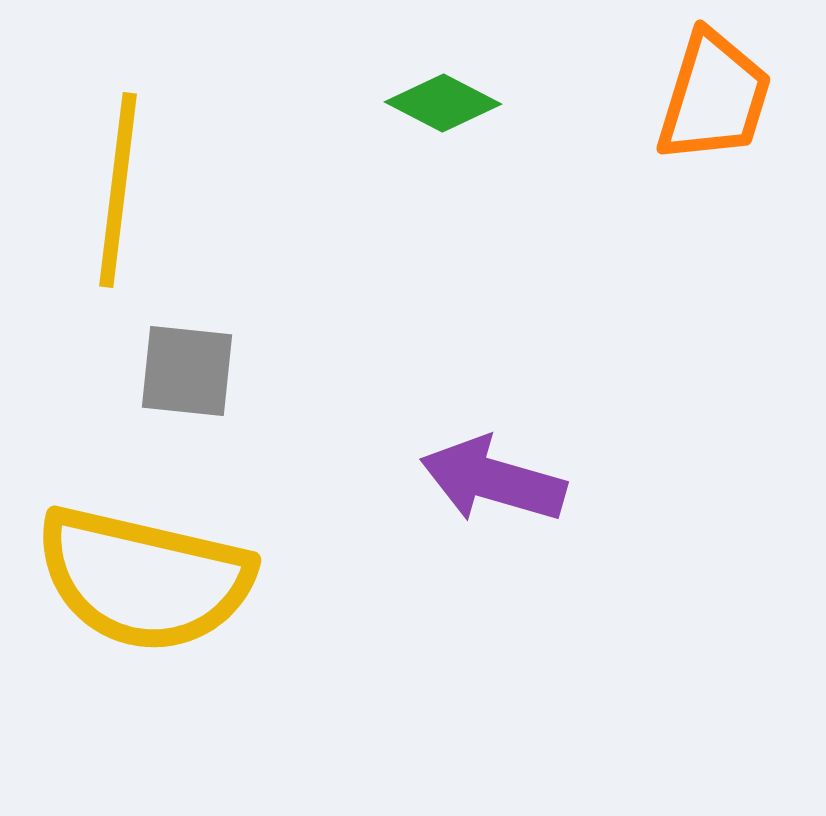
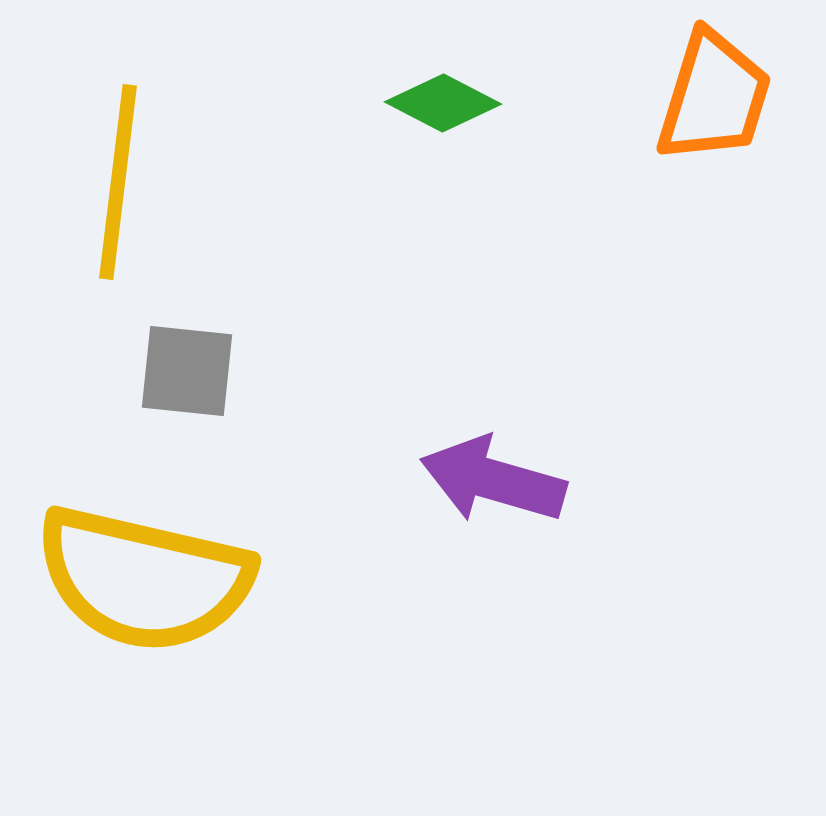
yellow line: moved 8 px up
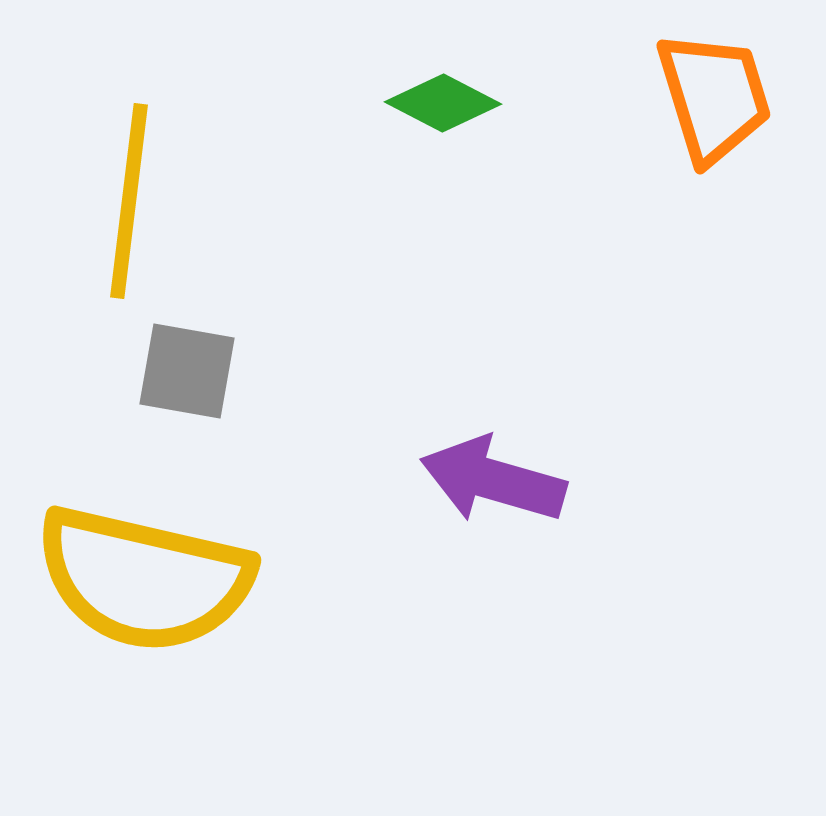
orange trapezoid: rotated 34 degrees counterclockwise
yellow line: moved 11 px right, 19 px down
gray square: rotated 4 degrees clockwise
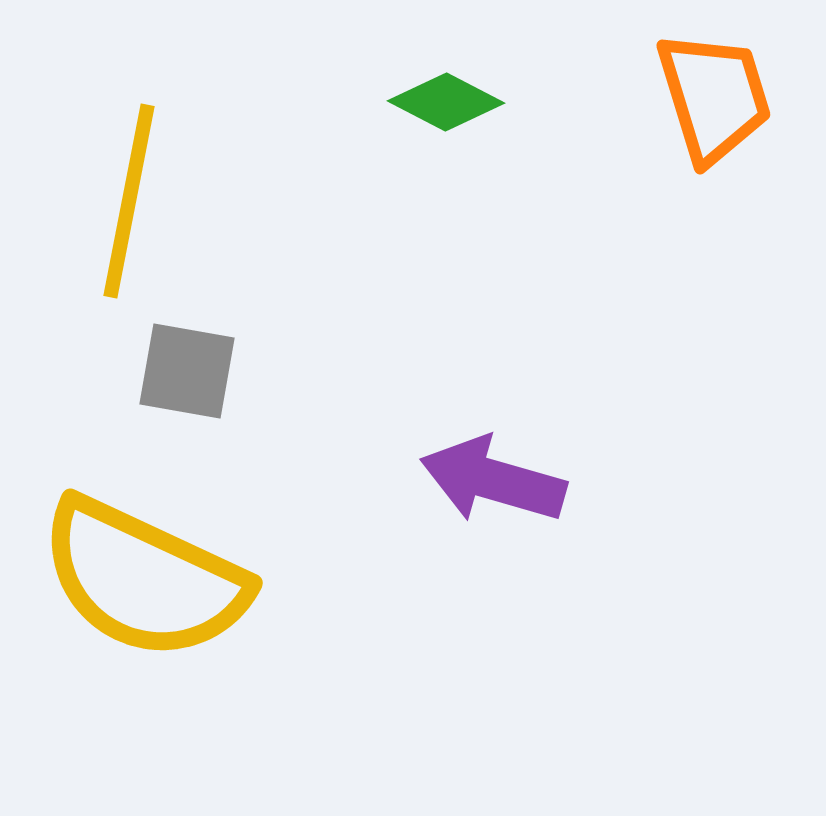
green diamond: moved 3 px right, 1 px up
yellow line: rotated 4 degrees clockwise
yellow semicircle: rotated 12 degrees clockwise
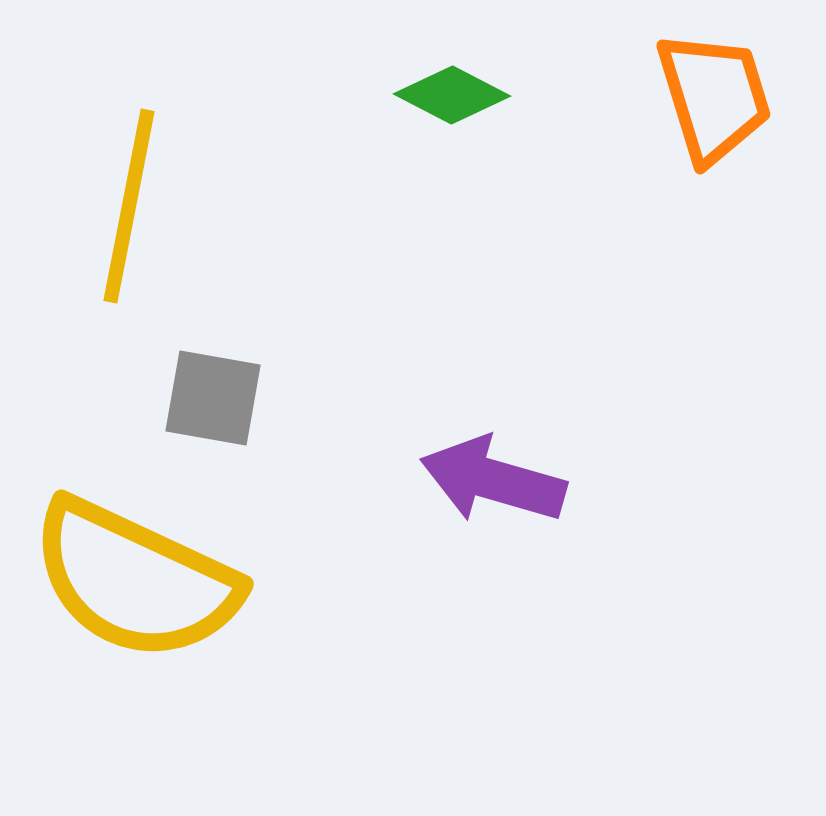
green diamond: moved 6 px right, 7 px up
yellow line: moved 5 px down
gray square: moved 26 px right, 27 px down
yellow semicircle: moved 9 px left, 1 px down
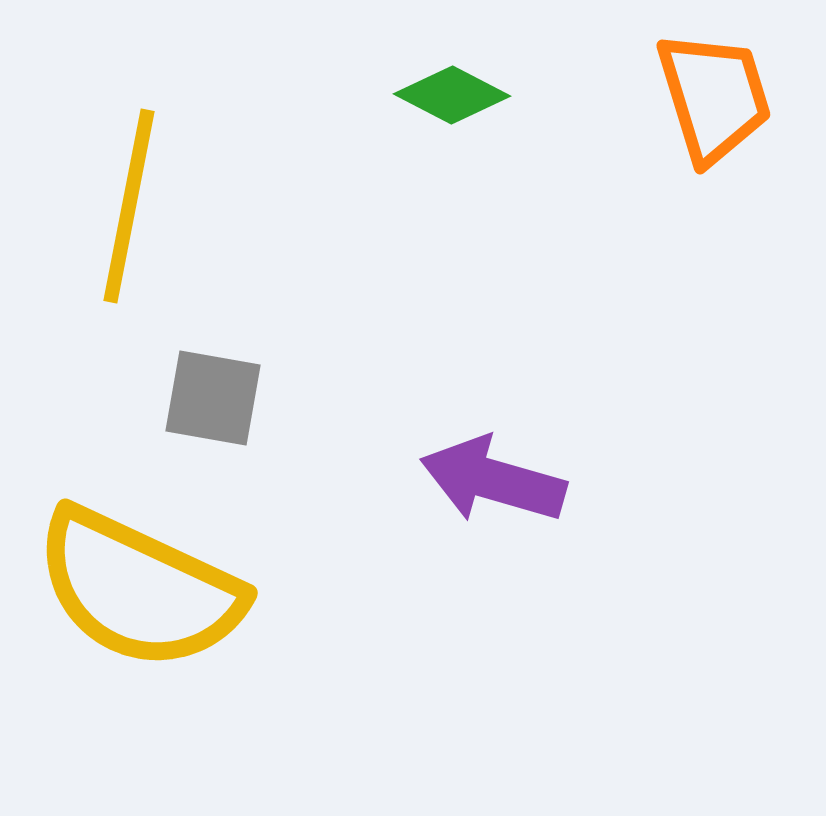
yellow semicircle: moved 4 px right, 9 px down
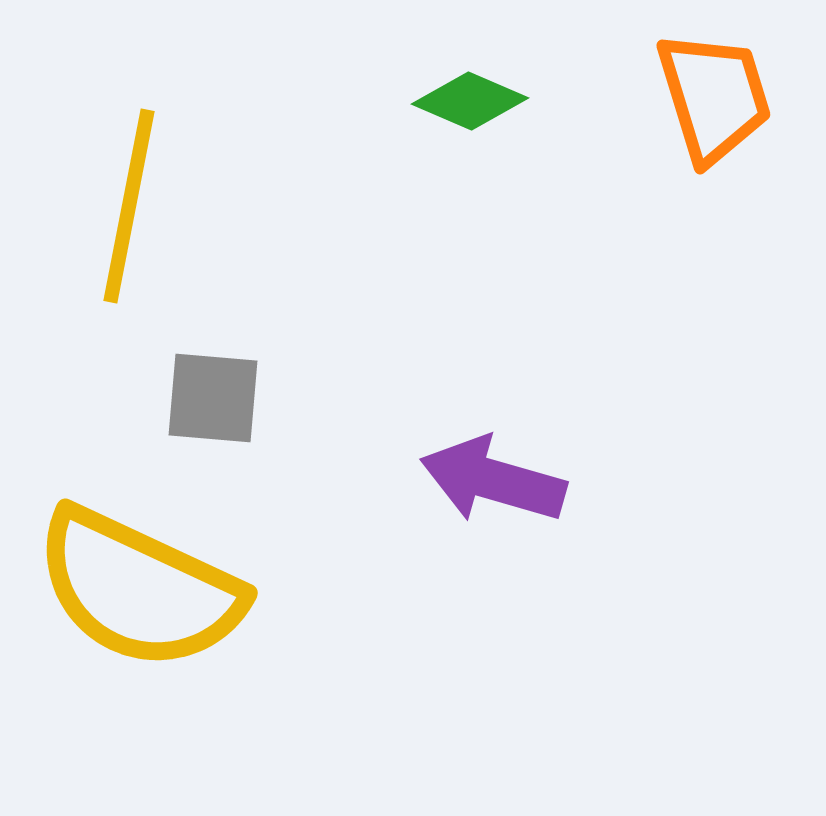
green diamond: moved 18 px right, 6 px down; rotated 4 degrees counterclockwise
gray square: rotated 5 degrees counterclockwise
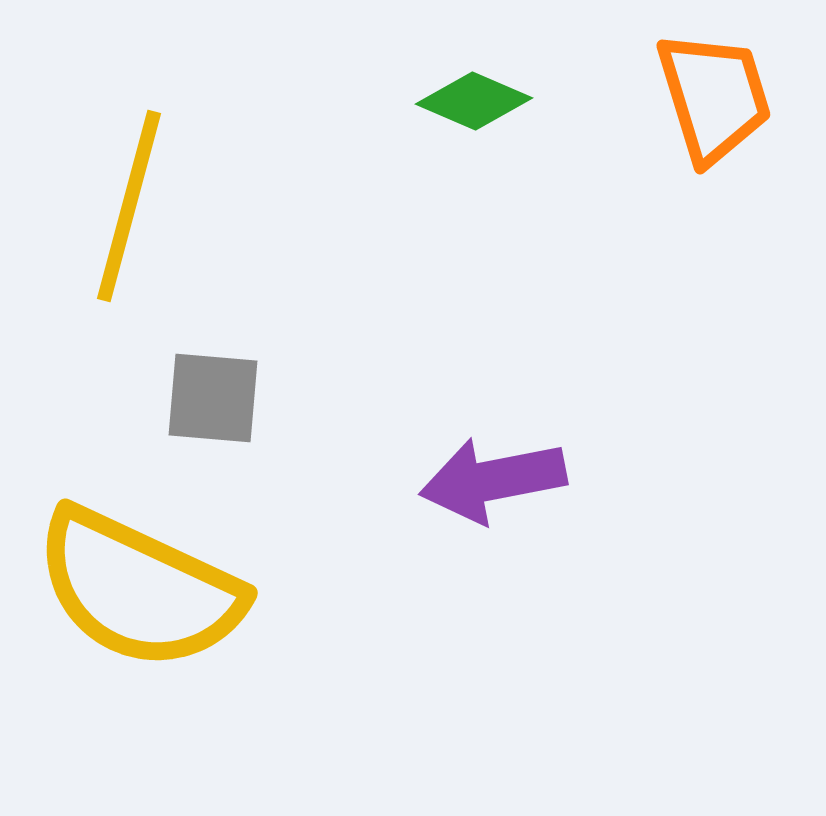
green diamond: moved 4 px right
yellow line: rotated 4 degrees clockwise
purple arrow: rotated 27 degrees counterclockwise
